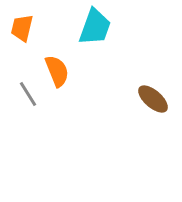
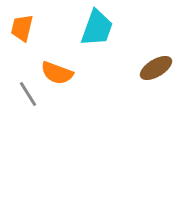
cyan trapezoid: moved 2 px right, 1 px down
orange semicircle: moved 2 px down; rotated 132 degrees clockwise
brown ellipse: moved 3 px right, 31 px up; rotated 72 degrees counterclockwise
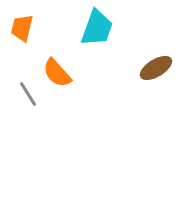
orange semicircle: rotated 28 degrees clockwise
